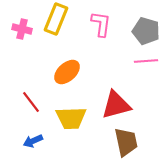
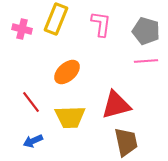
yellow trapezoid: moved 1 px left, 1 px up
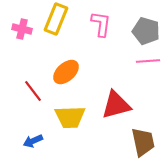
pink line: moved 2 px right
orange ellipse: moved 1 px left
red line: moved 2 px right, 11 px up
brown trapezoid: moved 17 px right
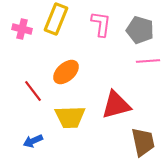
gray pentagon: moved 6 px left, 1 px up
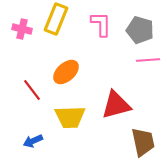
pink L-shape: rotated 8 degrees counterclockwise
pink line: moved 1 px up
red line: moved 1 px left, 1 px up
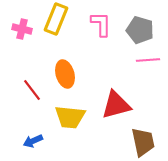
orange ellipse: moved 1 px left, 2 px down; rotated 64 degrees counterclockwise
yellow trapezoid: rotated 8 degrees clockwise
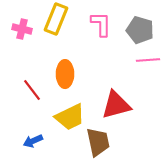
orange ellipse: rotated 16 degrees clockwise
yellow trapezoid: rotated 32 degrees counterclockwise
brown trapezoid: moved 45 px left
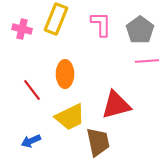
gray pentagon: rotated 20 degrees clockwise
pink line: moved 1 px left, 1 px down
blue arrow: moved 2 px left
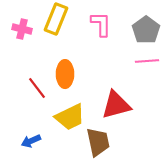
gray pentagon: moved 6 px right
red line: moved 5 px right, 2 px up
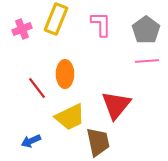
pink cross: rotated 36 degrees counterclockwise
red triangle: rotated 36 degrees counterclockwise
